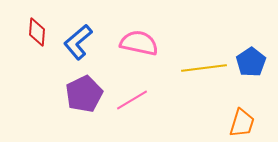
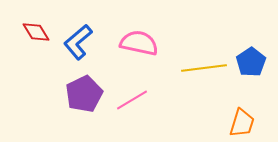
red diamond: moved 1 px left; rotated 36 degrees counterclockwise
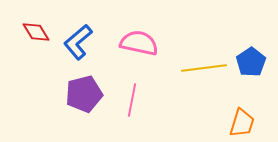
purple pentagon: rotated 12 degrees clockwise
pink line: rotated 48 degrees counterclockwise
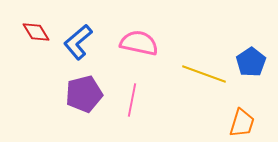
yellow line: moved 6 px down; rotated 27 degrees clockwise
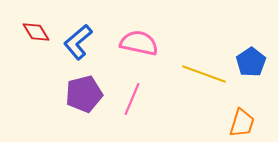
pink line: moved 1 px up; rotated 12 degrees clockwise
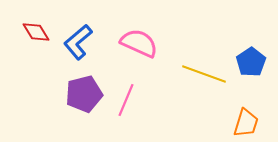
pink semicircle: rotated 12 degrees clockwise
pink line: moved 6 px left, 1 px down
orange trapezoid: moved 4 px right
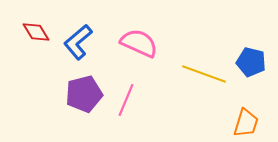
blue pentagon: rotated 24 degrees counterclockwise
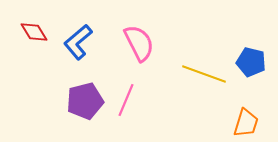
red diamond: moved 2 px left
pink semicircle: rotated 39 degrees clockwise
purple pentagon: moved 1 px right, 7 px down
